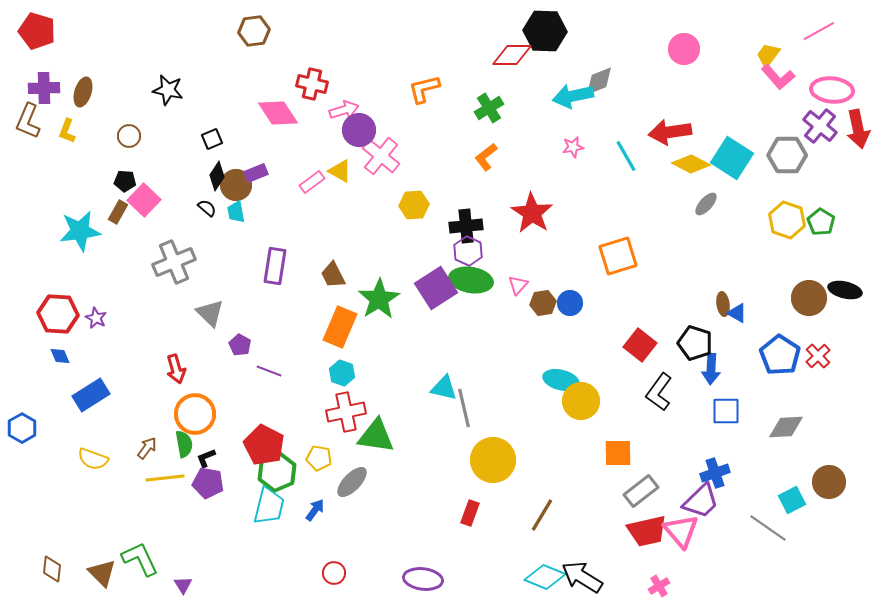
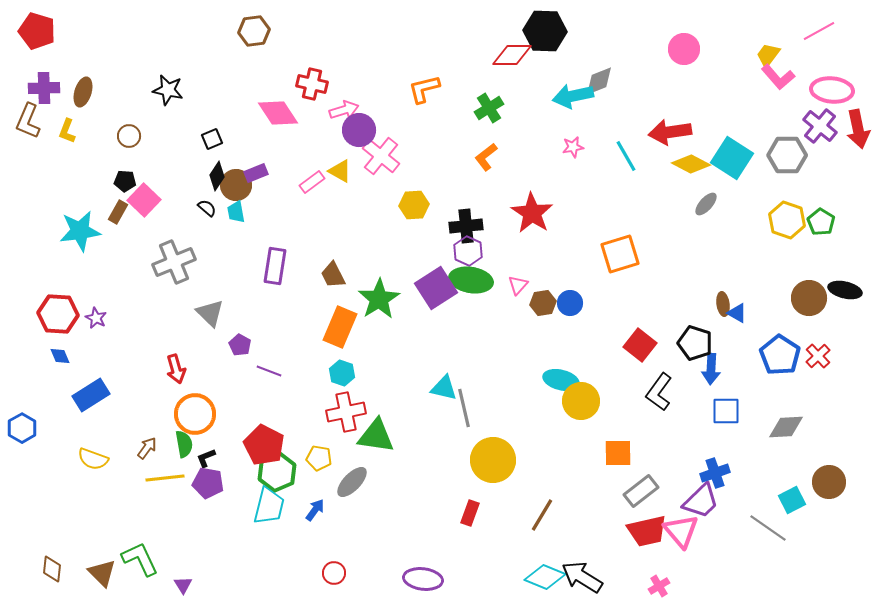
orange square at (618, 256): moved 2 px right, 2 px up
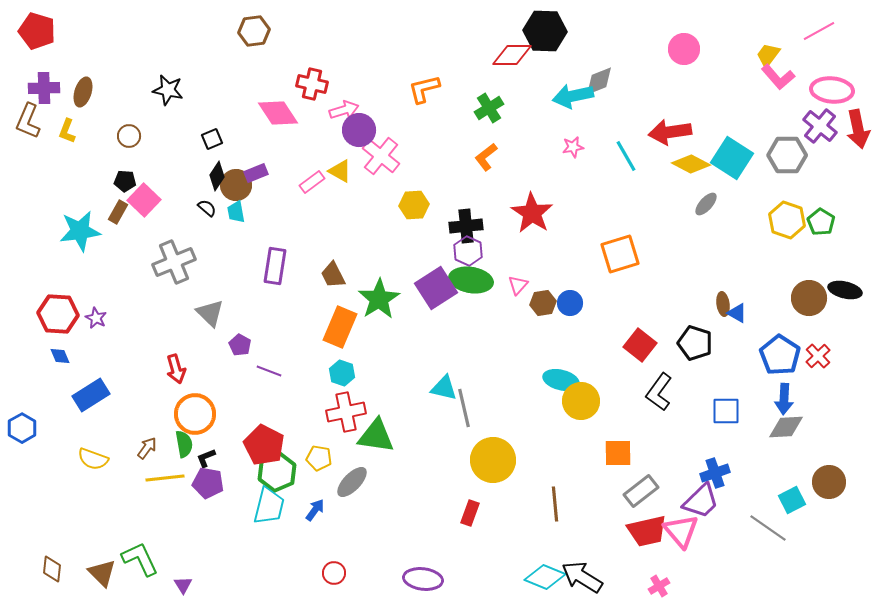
blue arrow at (711, 369): moved 73 px right, 30 px down
brown line at (542, 515): moved 13 px right, 11 px up; rotated 36 degrees counterclockwise
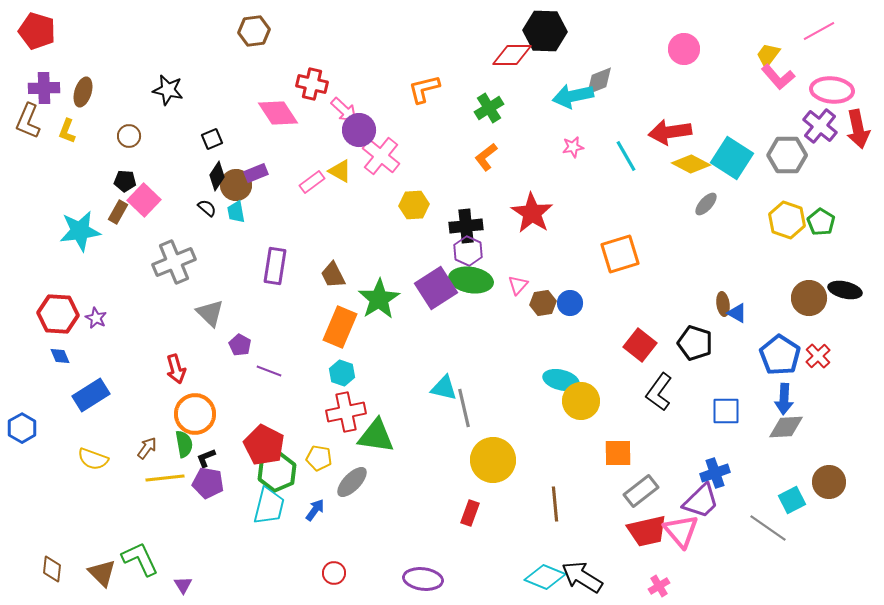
pink arrow at (344, 110): rotated 60 degrees clockwise
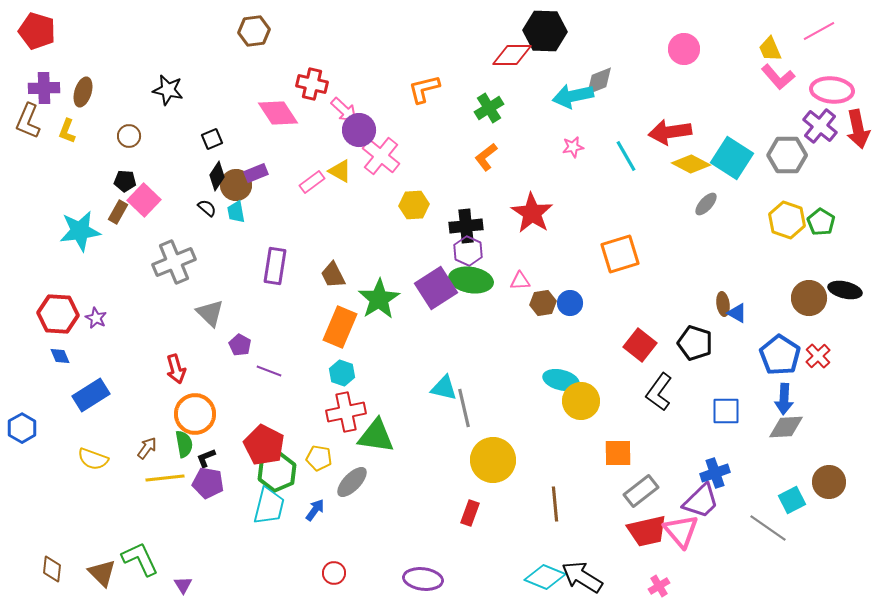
yellow trapezoid at (768, 55): moved 2 px right, 6 px up; rotated 60 degrees counterclockwise
pink triangle at (518, 285): moved 2 px right, 4 px up; rotated 45 degrees clockwise
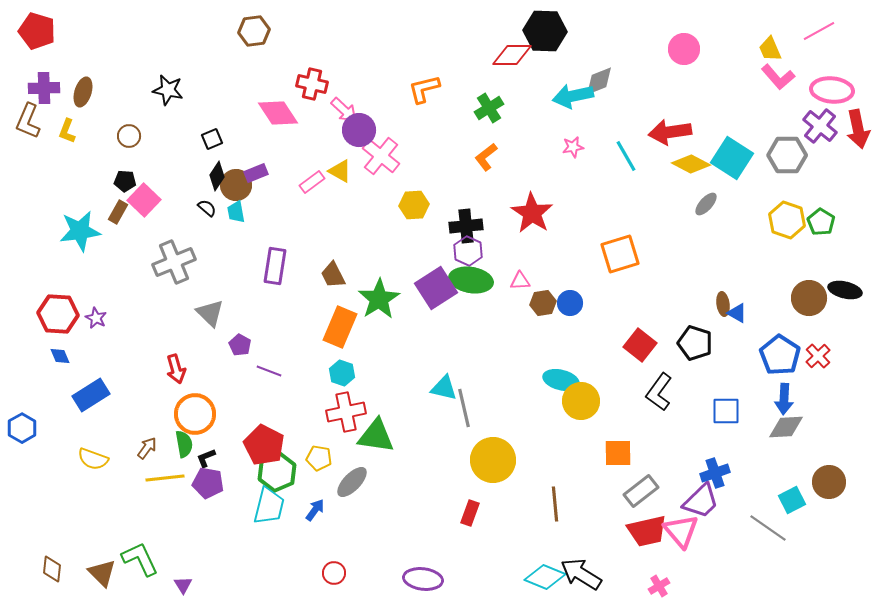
black arrow at (582, 577): moved 1 px left, 3 px up
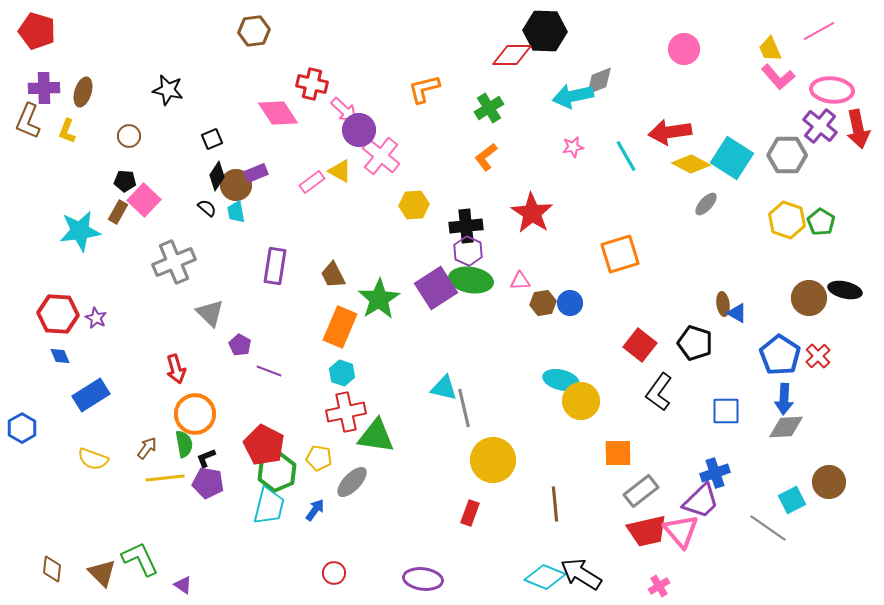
purple triangle at (183, 585): rotated 24 degrees counterclockwise
